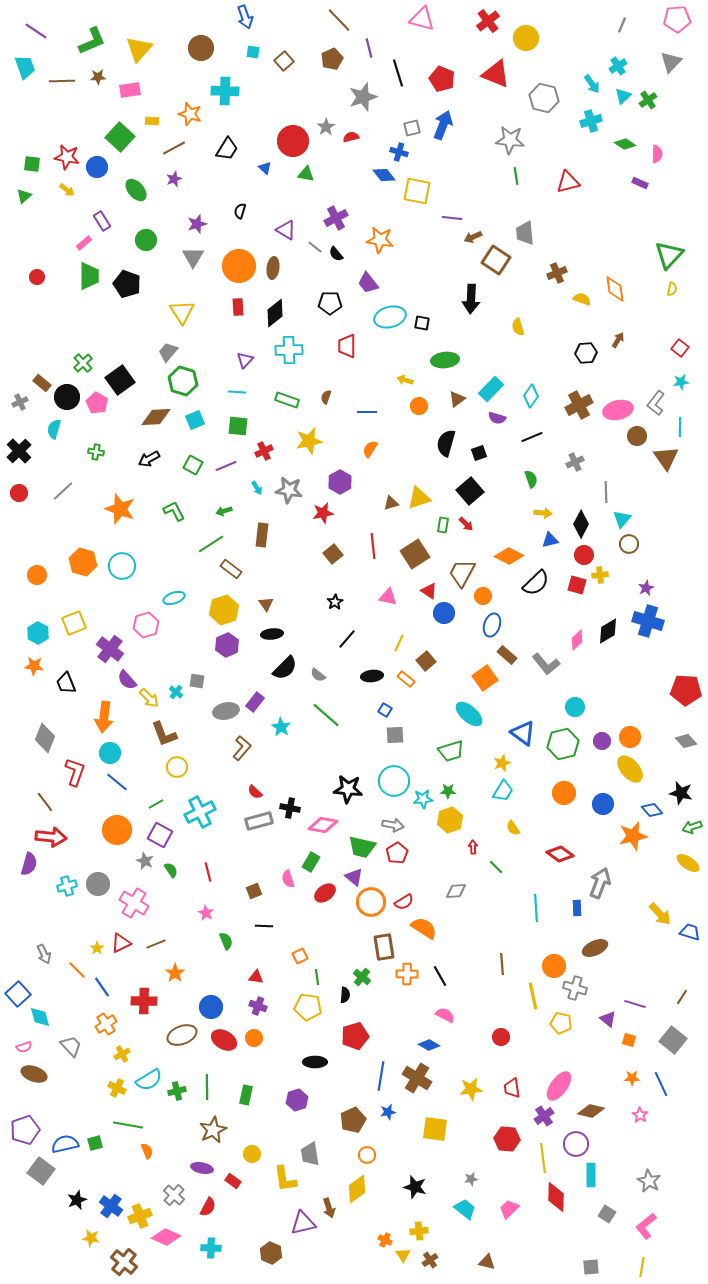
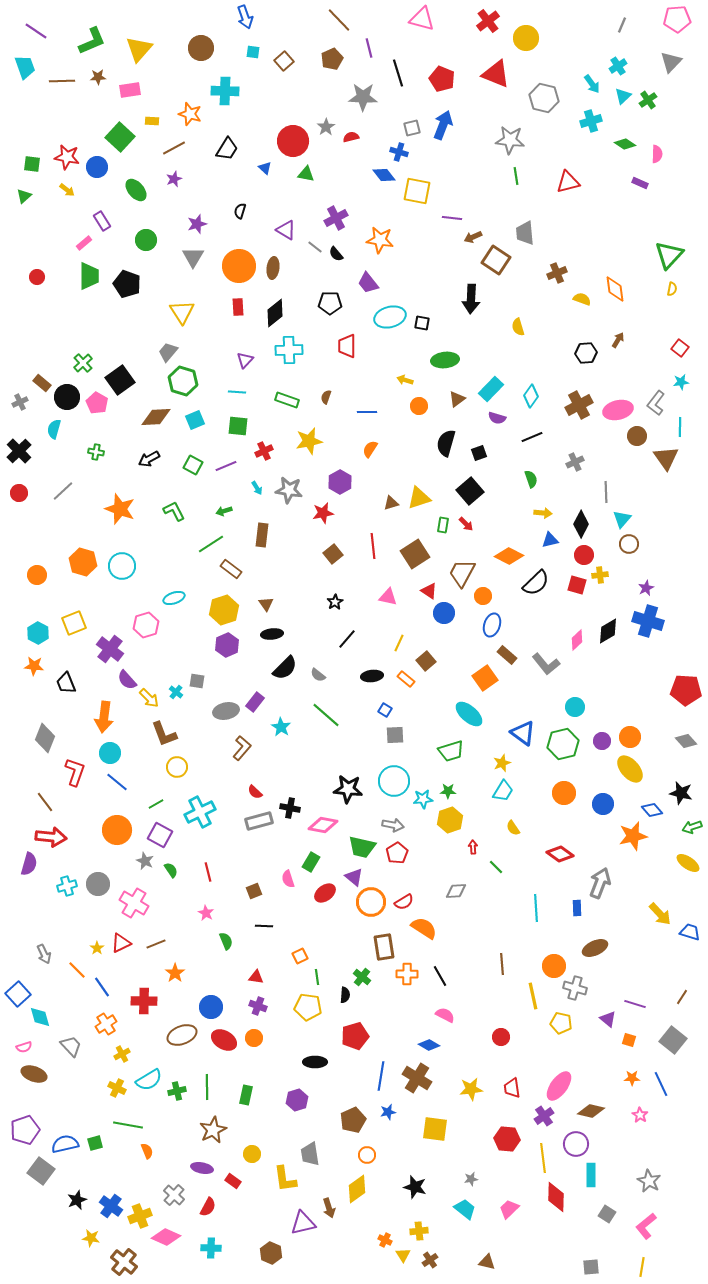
gray star at (363, 97): rotated 20 degrees clockwise
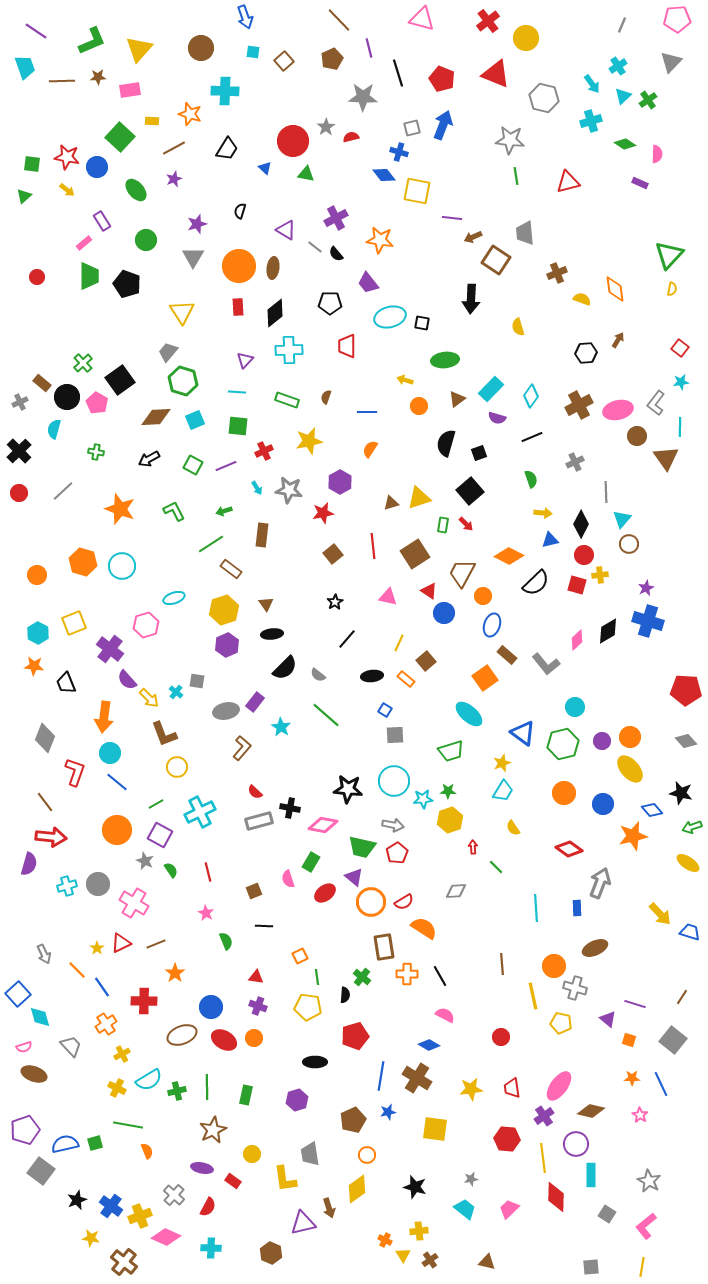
red diamond at (560, 854): moved 9 px right, 5 px up
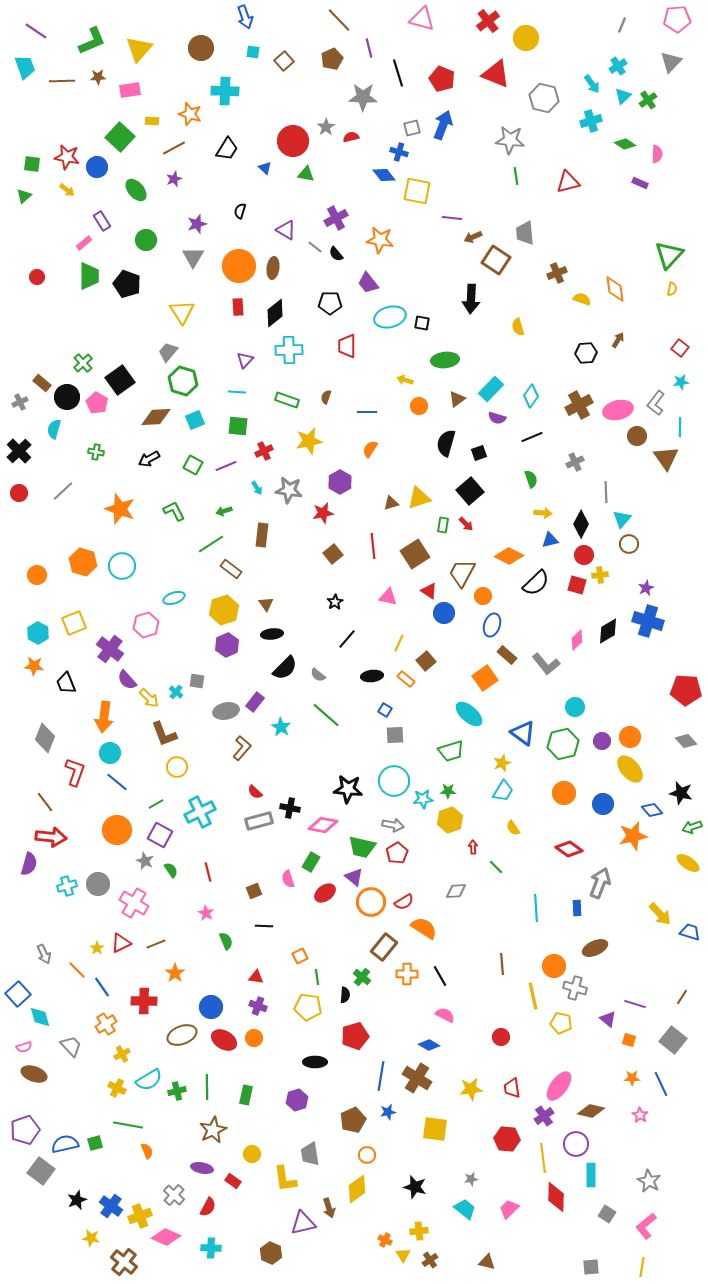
brown rectangle at (384, 947): rotated 48 degrees clockwise
